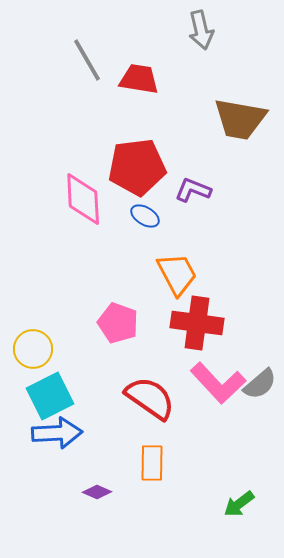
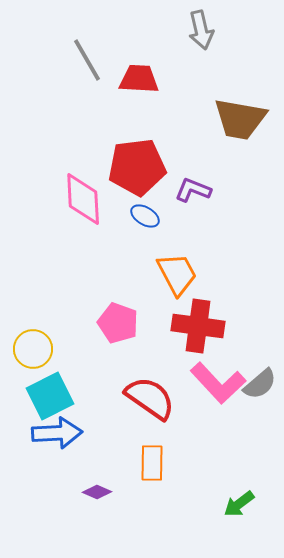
red trapezoid: rotated 6 degrees counterclockwise
red cross: moved 1 px right, 3 px down
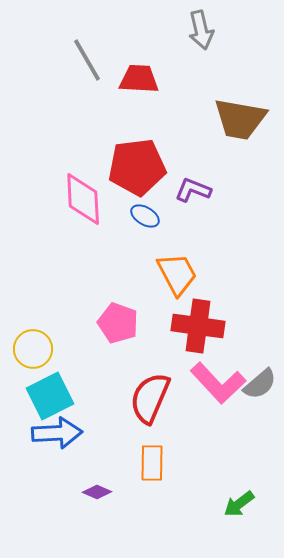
red semicircle: rotated 102 degrees counterclockwise
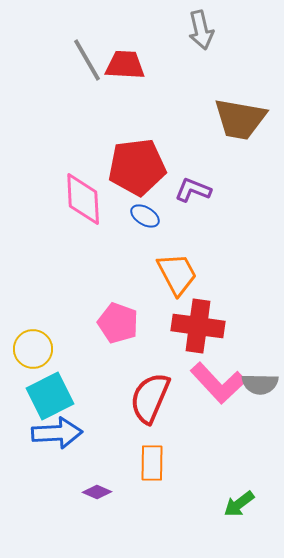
red trapezoid: moved 14 px left, 14 px up
gray semicircle: rotated 42 degrees clockwise
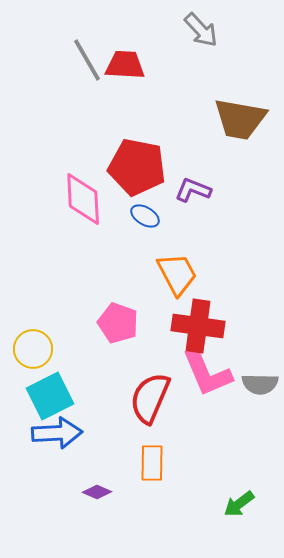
gray arrow: rotated 30 degrees counterclockwise
red pentagon: rotated 18 degrees clockwise
pink L-shape: moved 11 px left, 10 px up; rotated 20 degrees clockwise
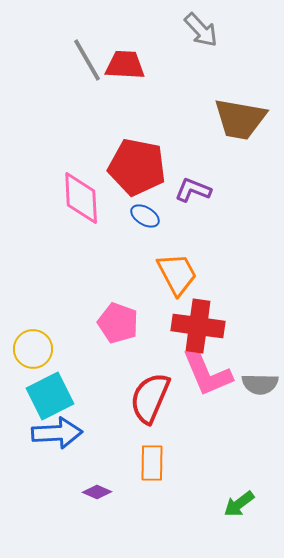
pink diamond: moved 2 px left, 1 px up
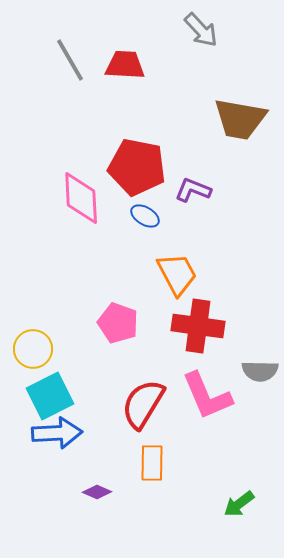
gray line: moved 17 px left
pink L-shape: moved 23 px down
gray semicircle: moved 13 px up
red semicircle: moved 7 px left, 6 px down; rotated 8 degrees clockwise
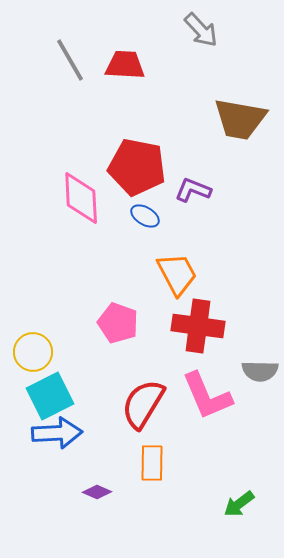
yellow circle: moved 3 px down
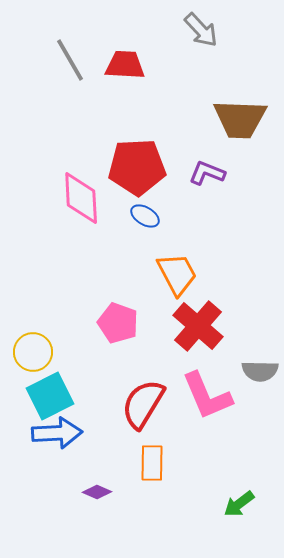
brown trapezoid: rotated 8 degrees counterclockwise
red pentagon: rotated 14 degrees counterclockwise
purple L-shape: moved 14 px right, 17 px up
red cross: rotated 33 degrees clockwise
